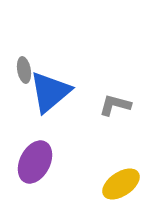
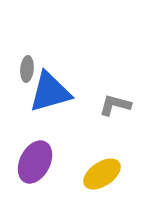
gray ellipse: moved 3 px right, 1 px up; rotated 15 degrees clockwise
blue triangle: rotated 24 degrees clockwise
yellow ellipse: moved 19 px left, 10 px up
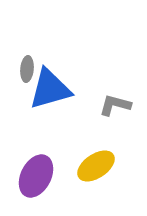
blue triangle: moved 3 px up
purple ellipse: moved 1 px right, 14 px down
yellow ellipse: moved 6 px left, 8 px up
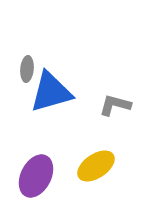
blue triangle: moved 1 px right, 3 px down
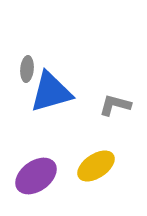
purple ellipse: rotated 27 degrees clockwise
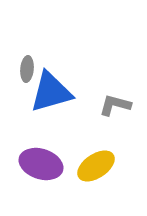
purple ellipse: moved 5 px right, 12 px up; rotated 54 degrees clockwise
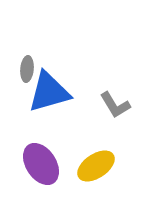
blue triangle: moved 2 px left
gray L-shape: rotated 136 degrees counterclockwise
purple ellipse: rotated 39 degrees clockwise
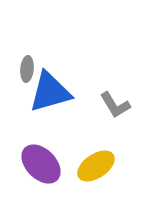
blue triangle: moved 1 px right
purple ellipse: rotated 12 degrees counterclockwise
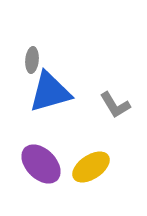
gray ellipse: moved 5 px right, 9 px up
yellow ellipse: moved 5 px left, 1 px down
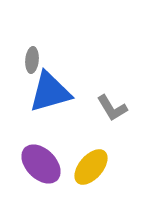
gray L-shape: moved 3 px left, 3 px down
yellow ellipse: rotated 15 degrees counterclockwise
